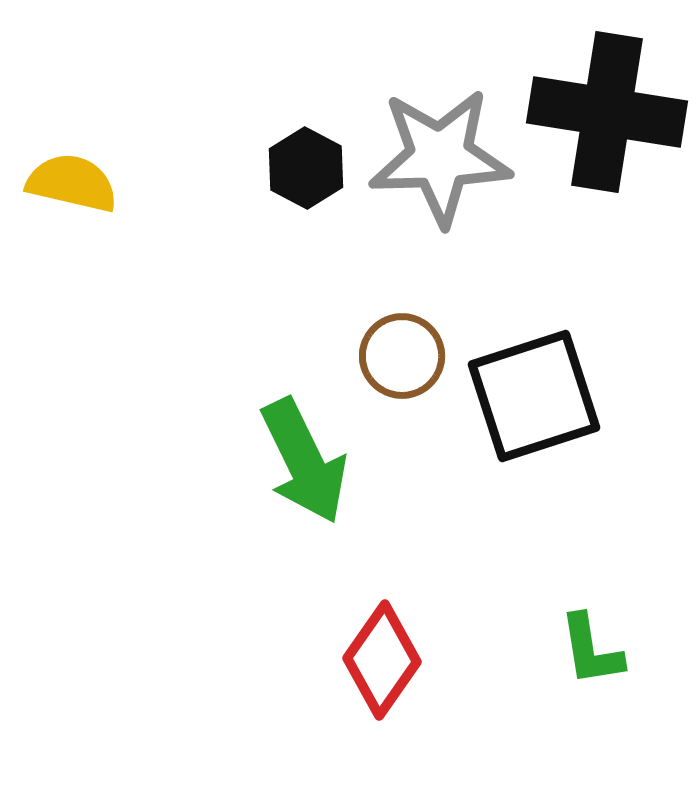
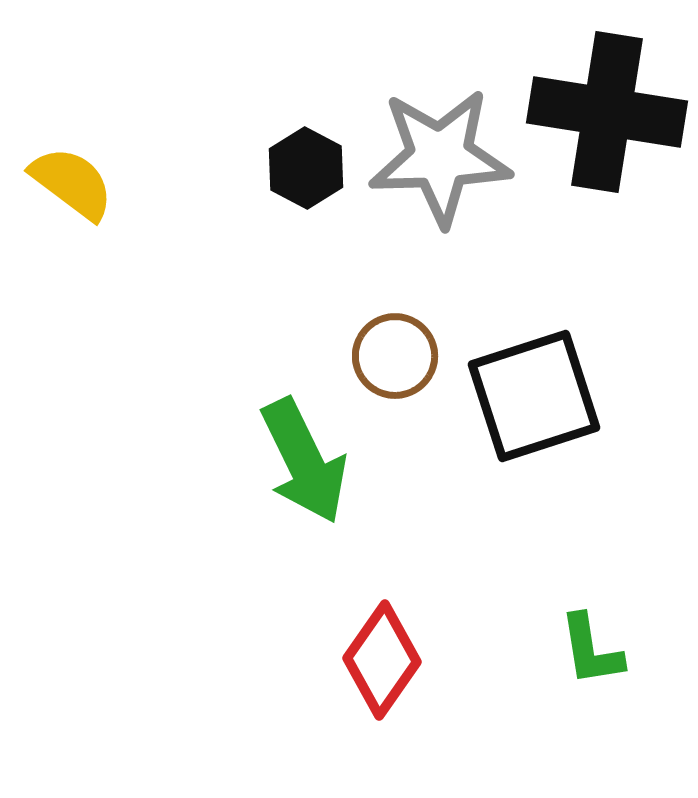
yellow semicircle: rotated 24 degrees clockwise
brown circle: moved 7 px left
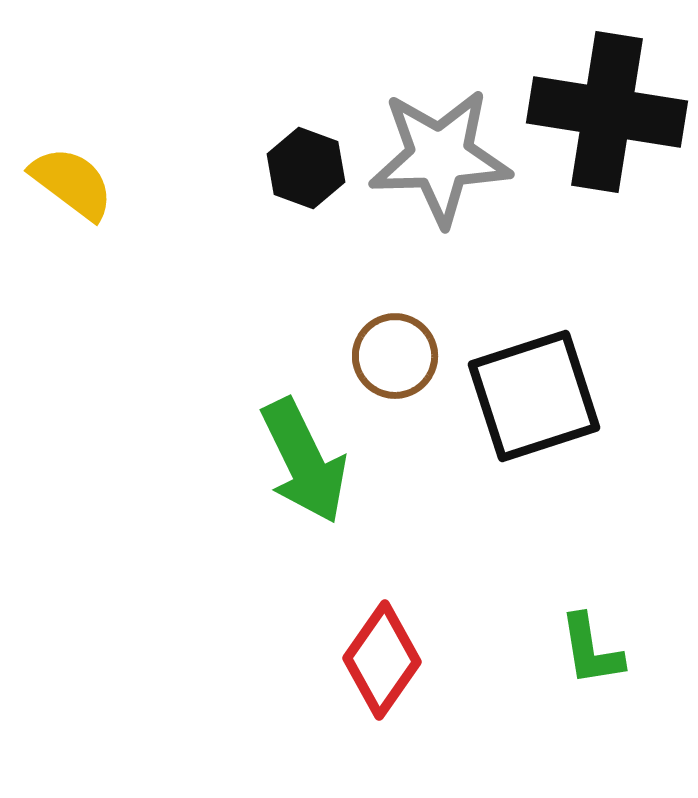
black hexagon: rotated 8 degrees counterclockwise
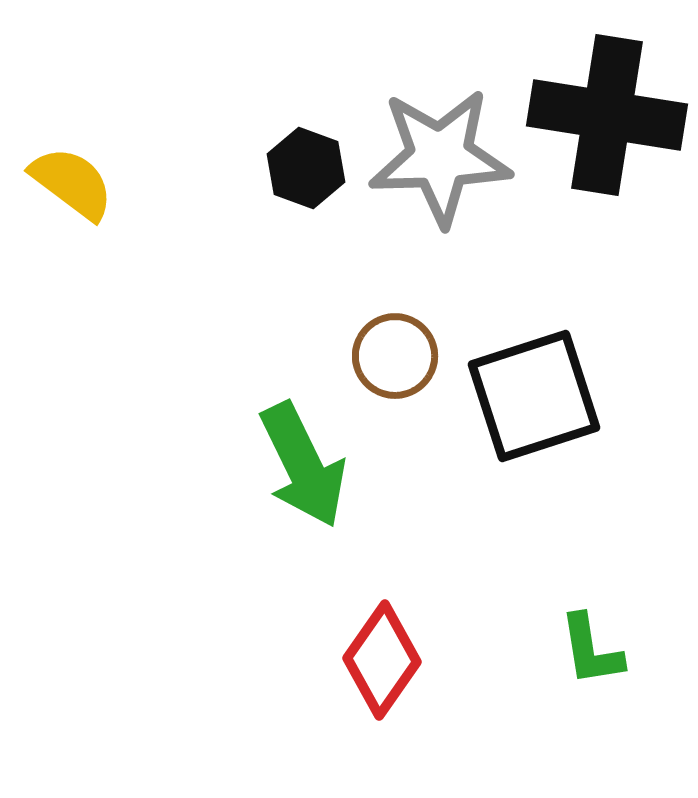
black cross: moved 3 px down
green arrow: moved 1 px left, 4 px down
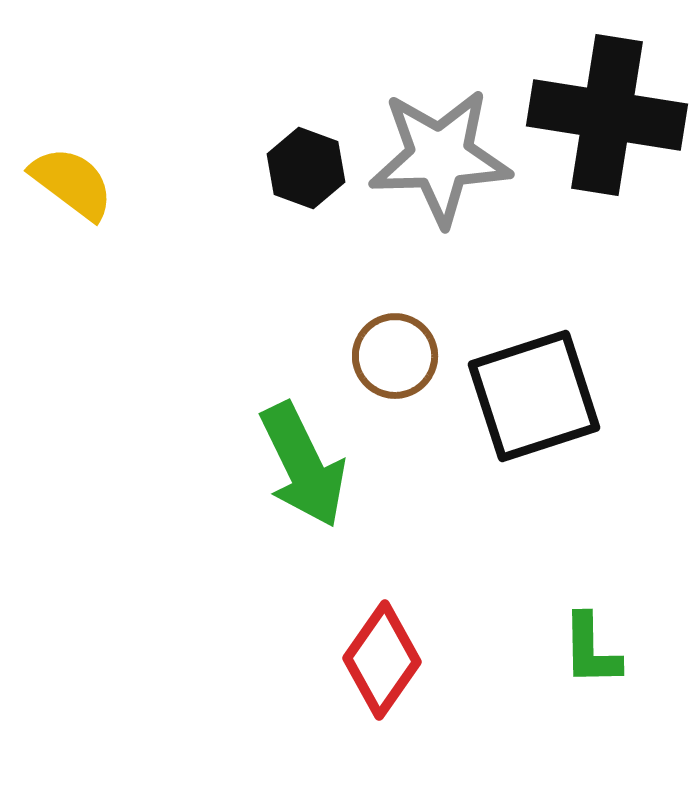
green L-shape: rotated 8 degrees clockwise
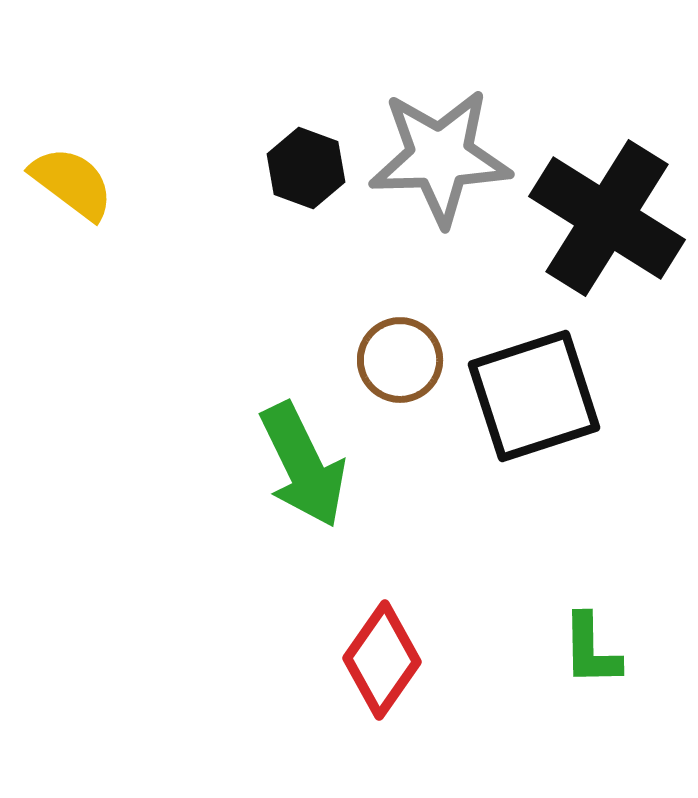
black cross: moved 103 px down; rotated 23 degrees clockwise
brown circle: moved 5 px right, 4 px down
